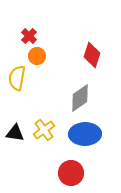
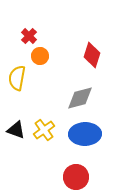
orange circle: moved 3 px right
gray diamond: rotated 20 degrees clockwise
black triangle: moved 1 px right, 3 px up; rotated 12 degrees clockwise
red circle: moved 5 px right, 4 px down
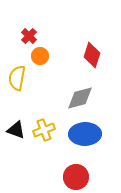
yellow cross: rotated 15 degrees clockwise
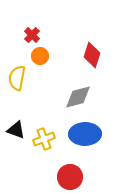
red cross: moved 3 px right, 1 px up
gray diamond: moved 2 px left, 1 px up
yellow cross: moved 9 px down
red circle: moved 6 px left
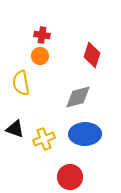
red cross: moved 10 px right; rotated 35 degrees counterclockwise
yellow semicircle: moved 4 px right, 5 px down; rotated 20 degrees counterclockwise
black triangle: moved 1 px left, 1 px up
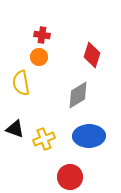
orange circle: moved 1 px left, 1 px down
gray diamond: moved 2 px up; rotated 16 degrees counterclockwise
blue ellipse: moved 4 px right, 2 px down
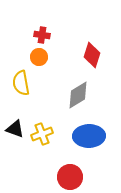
yellow cross: moved 2 px left, 5 px up
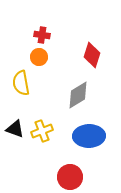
yellow cross: moved 3 px up
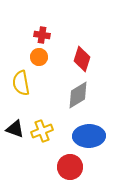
red diamond: moved 10 px left, 4 px down
red circle: moved 10 px up
